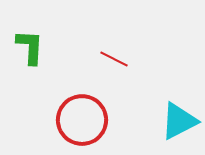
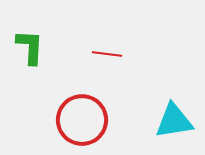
red line: moved 7 px left, 5 px up; rotated 20 degrees counterclockwise
cyan triangle: moved 5 px left; rotated 18 degrees clockwise
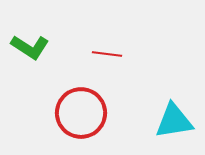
green L-shape: rotated 120 degrees clockwise
red circle: moved 1 px left, 7 px up
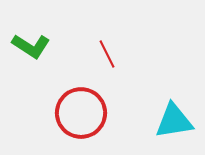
green L-shape: moved 1 px right, 1 px up
red line: rotated 56 degrees clockwise
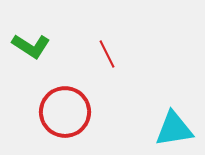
red circle: moved 16 px left, 1 px up
cyan triangle: moved 8 px down
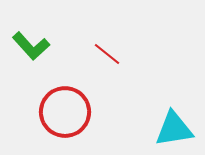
green L-shape: rotated 15 degrees clockwise
red line: rotated 24 degrees counterclockwise
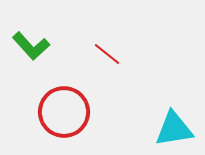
red circle: moved 1 px left
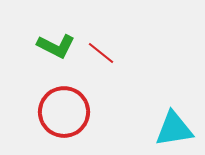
green L-shape: moved 25 px right; rotated 21 degrees counterclockwise
red line: moved 6 px left, 1 px up
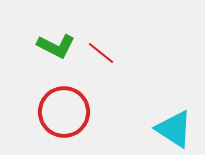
cyan triangle: rotated 42 degrees clockwise
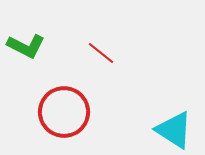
green L-shape: moved 30 px left
cyan triangle: moved 1 px down
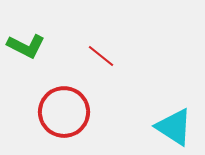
red line: moved 3 px down
cyan triangle: moved 3 px up
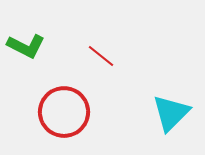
cyan triangle: moved 3 px left, 14 px up; rotated 42 degrees clockwise
